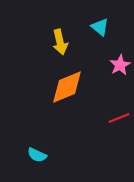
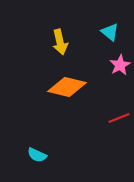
cyan triangle: moved 10 px right, 5 px down
orange diamond: rotated 36 degrees clockwise
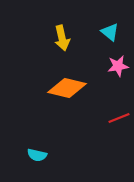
yellow arrow: moved 2 px right, 4 px up
pink star: moved 2 px left, 1 px down; rotated 20 degrees clockwise
orange diamond: moved 1 px down
cyan semicircle: rotated 12 degrees counterclockwise
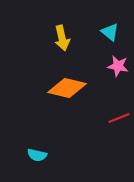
pink star: rotated 20 degrees clockwise
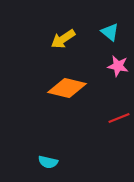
yellow arrow: moved 1 px right, 1 px down; rotated 70 degrees clockwise
cyan semicircle: moved 11 px right, 7 px down
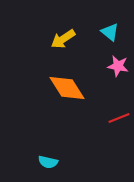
orange diamond: rotated 45 degrees clockwise
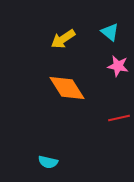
red line: rotated 10 degrees clockwise
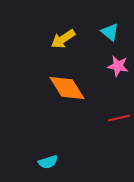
cyan semicircle: rotated 30 degrees counterclockwise
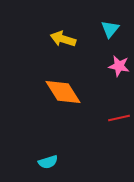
cyan triangle: moved 3 px up; rotated 30 degrees clockwise
yellow arrow: rotated 50 degrees clockwise
pink star: moved 1 px right
orange diamond: moved 4 px left, 4 px down
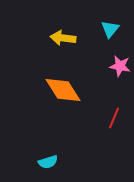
yellow arrow: moved 1 px up; rotated 10 degrees counterclockwise
pink star: moved 1 px right
orange diamond: moved 2 px up
red line: moved 5 px left; rotated 55 degrees counterclockwise
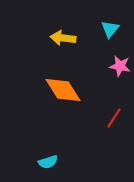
red line: rotated 10 degrees clockwise
